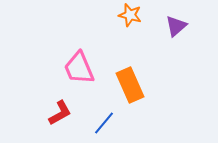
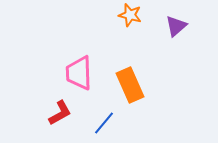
pink trapezoid: moved 5 px down; rotated 21 degrees clockwise
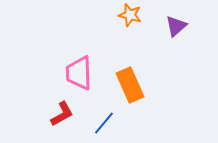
red L-shape: moved 2 px right, 1 px down
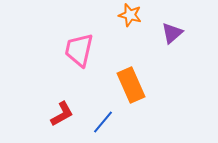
purple triangle: moved 4 px left, 7 px down
pink trapezoid: moved 23 px up; rotated 15 degrees clockwise
orange rectangle: moved 1 px right
blue line: moved 1 px left, 1 px up
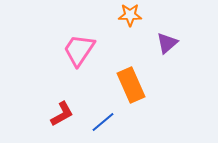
orange star: rotated 15 degrees counterclockwise
purple triangle: moved 5 px left, 10 px down
pink trapezoid: rotated 21 degrees clockwise
blue line: rotated 10 degrees clockwise
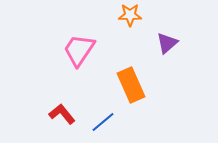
red L-shape: rotated 100 degrees counterclockwise
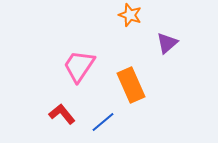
orange star: rotated 20 degrees clockwise
pink trapezoid: moved 16 px down
